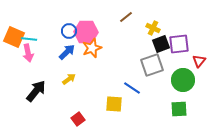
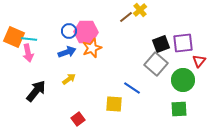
yellow cross: moved 13 px left, 18 px up; rotated 24 degrees clockwise
purple square: moved 4 px right, 1 px up
blue arrow: rotated 24 degrees clockwise
gray square: moved 4 px right, 1 px up; rotated 30 degrees counterclockwise
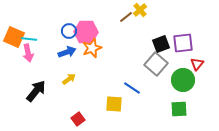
red triangle: moved 2 px left, 3 px down
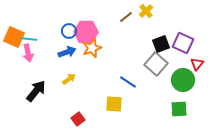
yellow cross: moved 6 px right, 1 px down
purple square: rotated 30 degrees clockwise
blue line: moved 4 px left, 6 px up
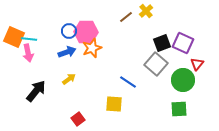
black square: moved 1 px right, 1 px up
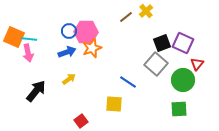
red square: moved 3 px right, 2 px down
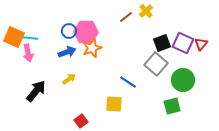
cyan line: moved 1 px right, 1 px up
red triangle: moved 4 px right, 20 px up
green square: moved 7 px left, 3 px up; rotated 12 degrees counterclockwise
